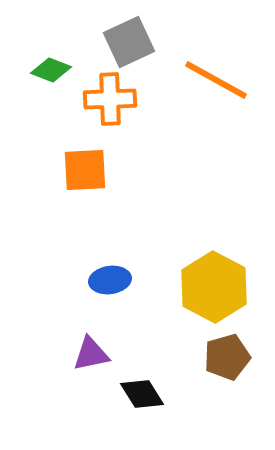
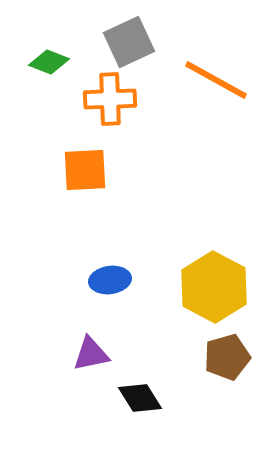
green diamond: moved 2 px left, 8 px up
black diamond: moved 2 px left, 4 px down
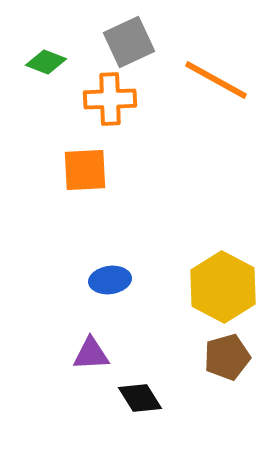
green diamond: moved 3 px left
yellow hexagon: moved 9 px right
purple triangle: rotated 9 degrees clockwise
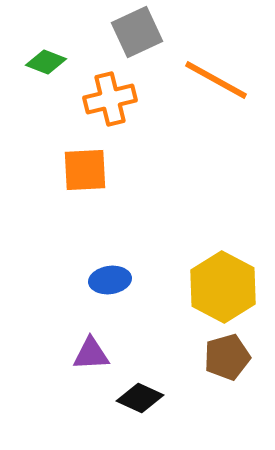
gray square: moved 8 px right, 10 px up
orange cross: rotated 12 degrees counterclockwise
black diamond: rotated 33 degrees counterclockwise
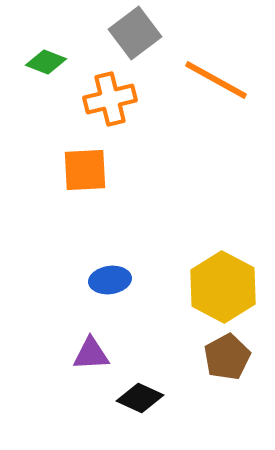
gray square: moved 2 px left, 1 px down; rotated 12 degrees counterclockwise
brown pentagon: rotated 12 degrees counterclockwise
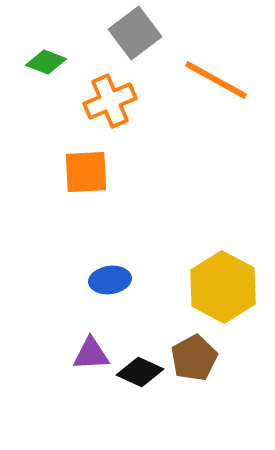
orange cross: moved 2 px down; rotated 9 degrees counterclockwise
orange square: moved 1 px right, 2 px down
brown pentagon: moved 33 px left, 1 px down
black diamond: moved 26 px up
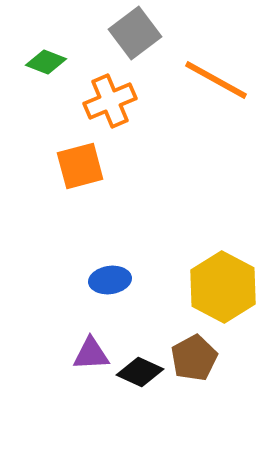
orange square: moved 6 px left, 6 px up; rotated 12 degrees counterclockwise
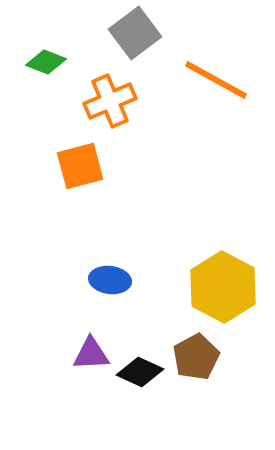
blue ellipse: rotated 15 degrees clockwise
brown pentagon: moved 2 px right, 1 px up
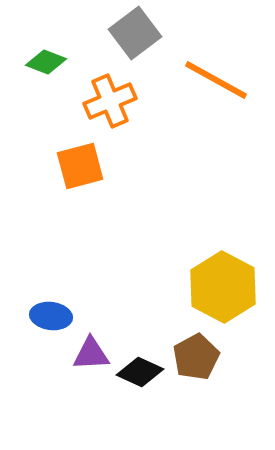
blue ellipse: moved 59 px left, 36 px down
